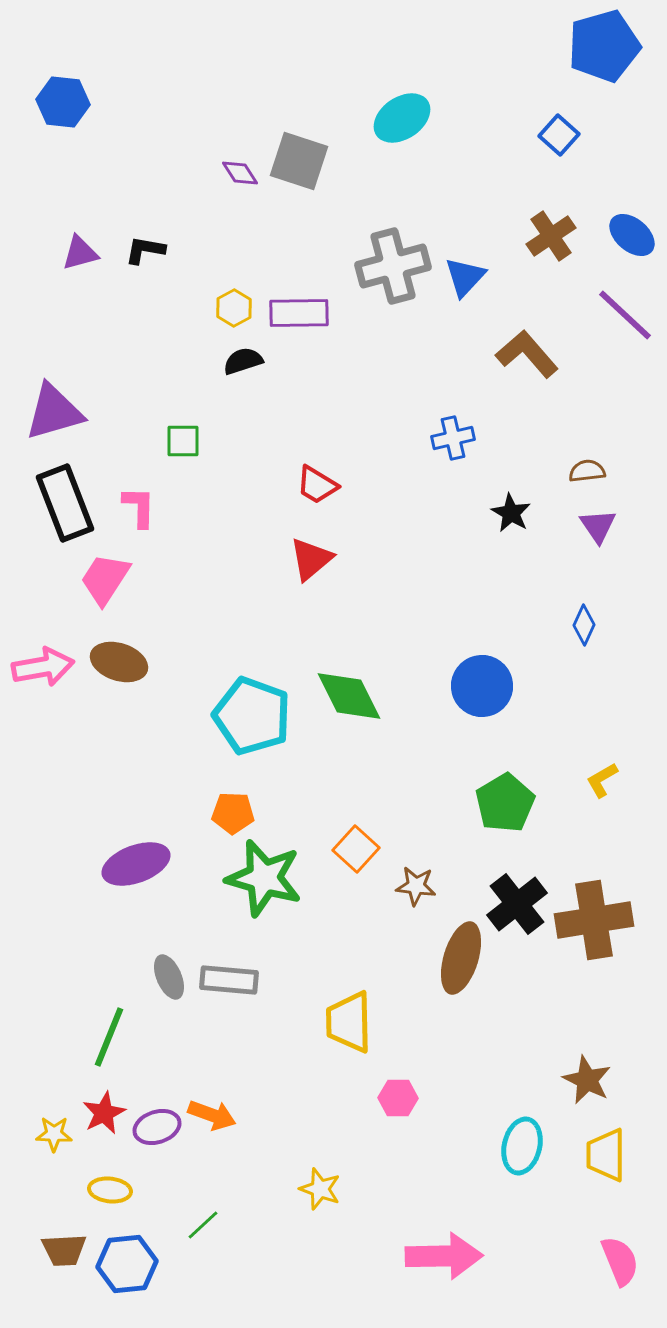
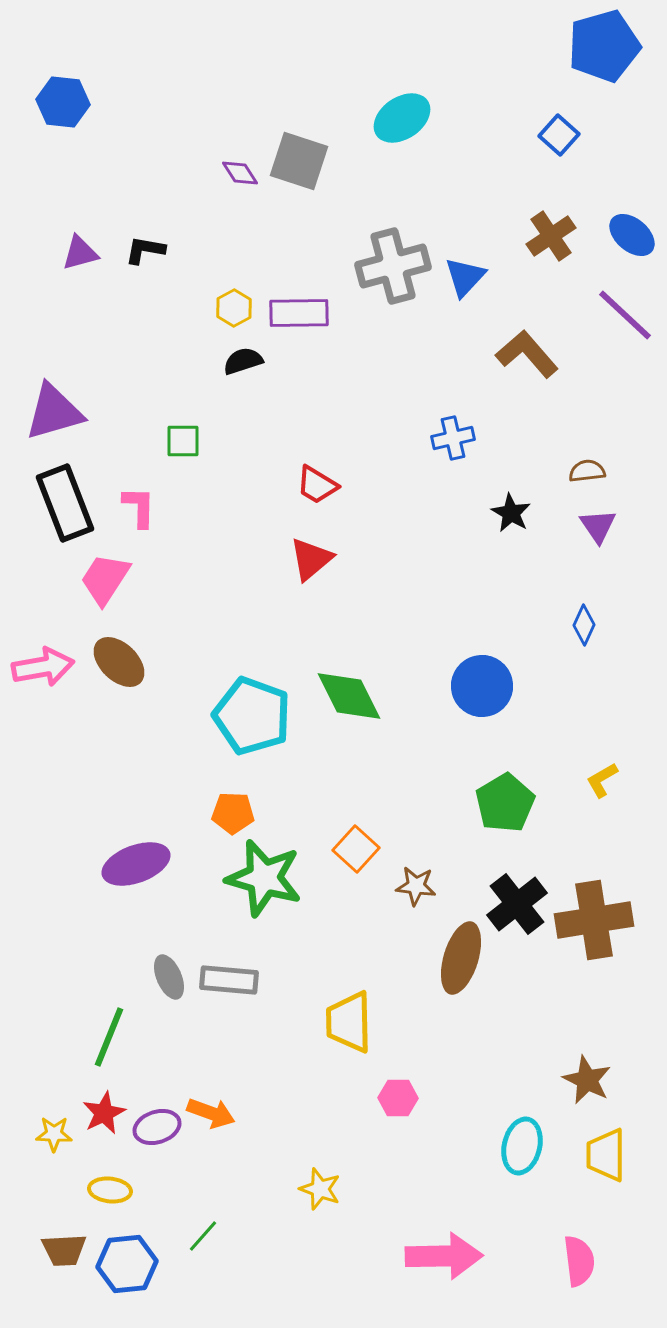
brown ellipse at (119, 662): rotated 26 degrees clockwise
orange arrow at (212, 1115): moved 1 px left, 2 px up
green line at (203, 1225): moved 11 px down; rotated 6 degrees counterclockwise
pink semicircle at (620, 1261): moved 41 px left; rotated 15 degrees clockwise
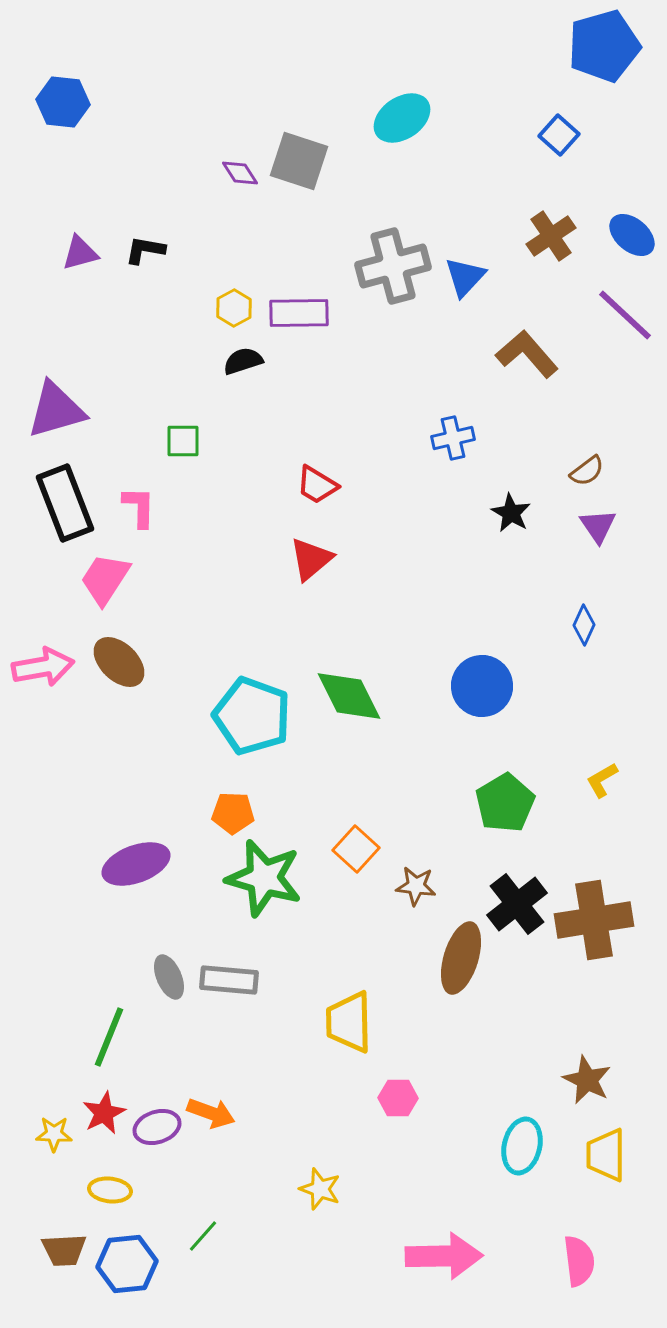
purple triangle at (54, 412): moved 2 px right, 2 px up
brown semicircle at (587, 471): rotated 150 degrees clockwise
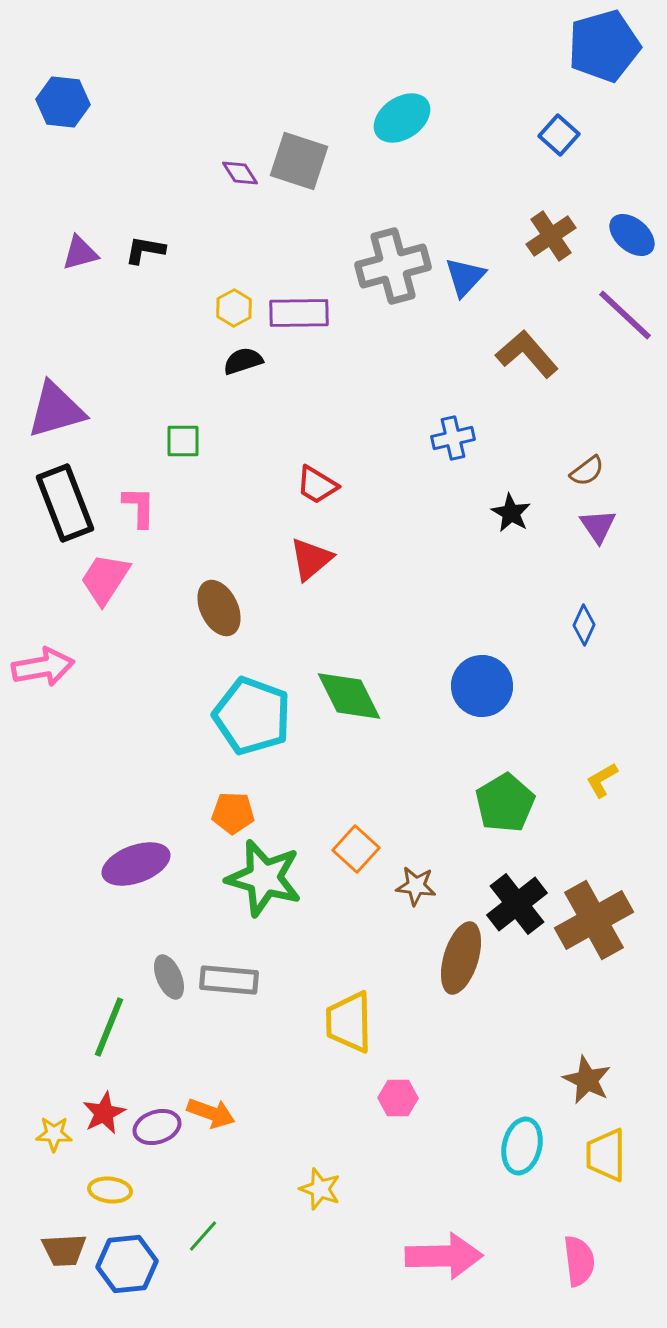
brown ellipse at (119, 662): moved 100 px right, 54 px up; rotated 20 degrees clockwise
brown cross at (594, 920): rotated 20 degrees counterclockwise
green line at (109, 1037): moved 10 px up
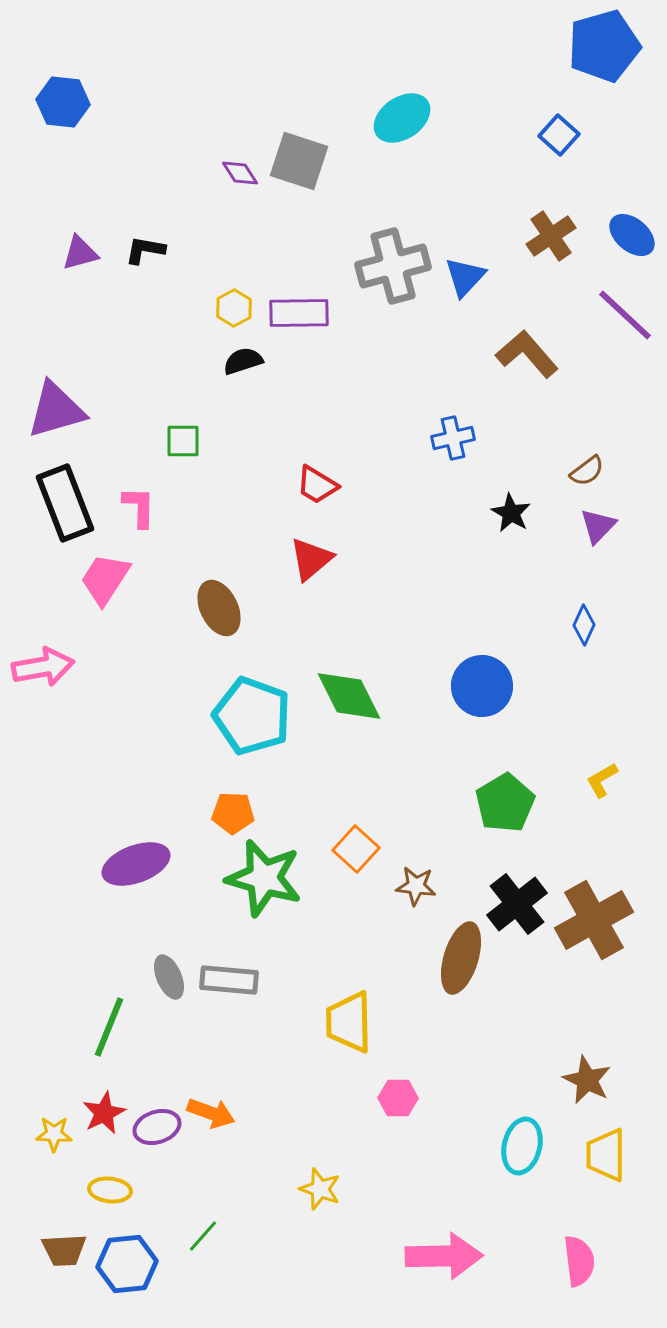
purple triangle at (598, 526): rotated 18 degrees clockwise
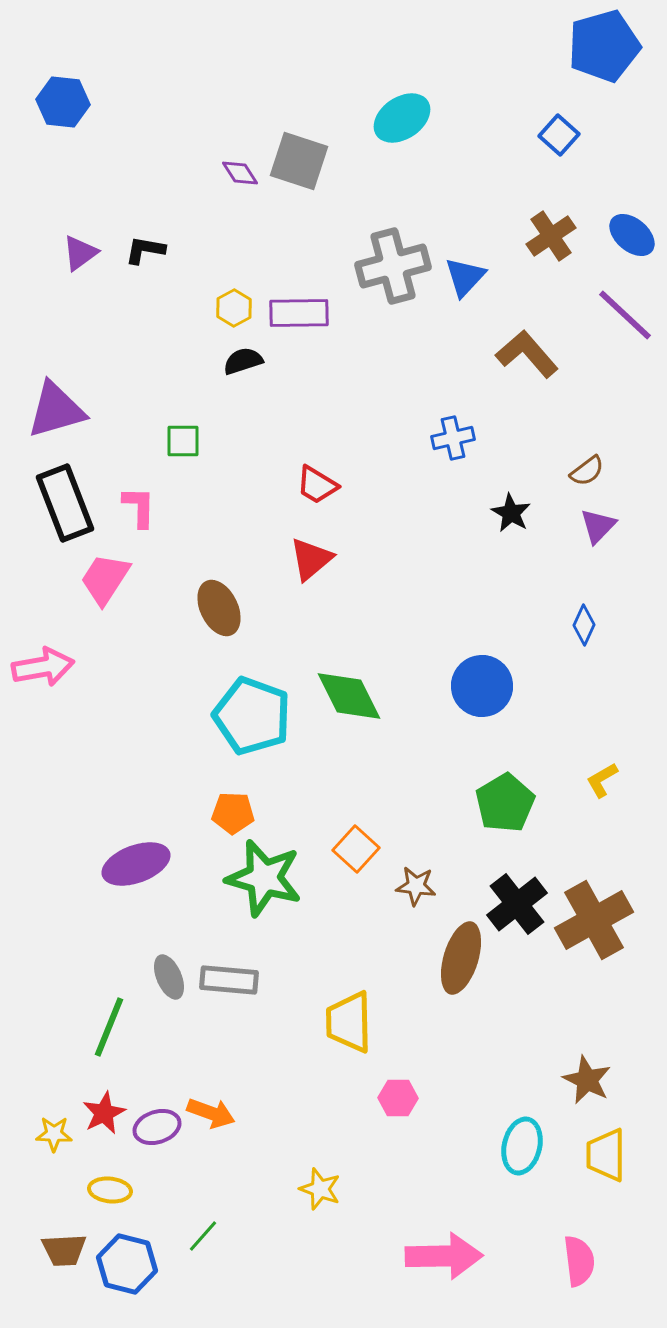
purple triangle at (80, 253): rotated 21 degrees counterclockwise
blue hexagon at (127, 1264): rotated 20 degrees clockwise
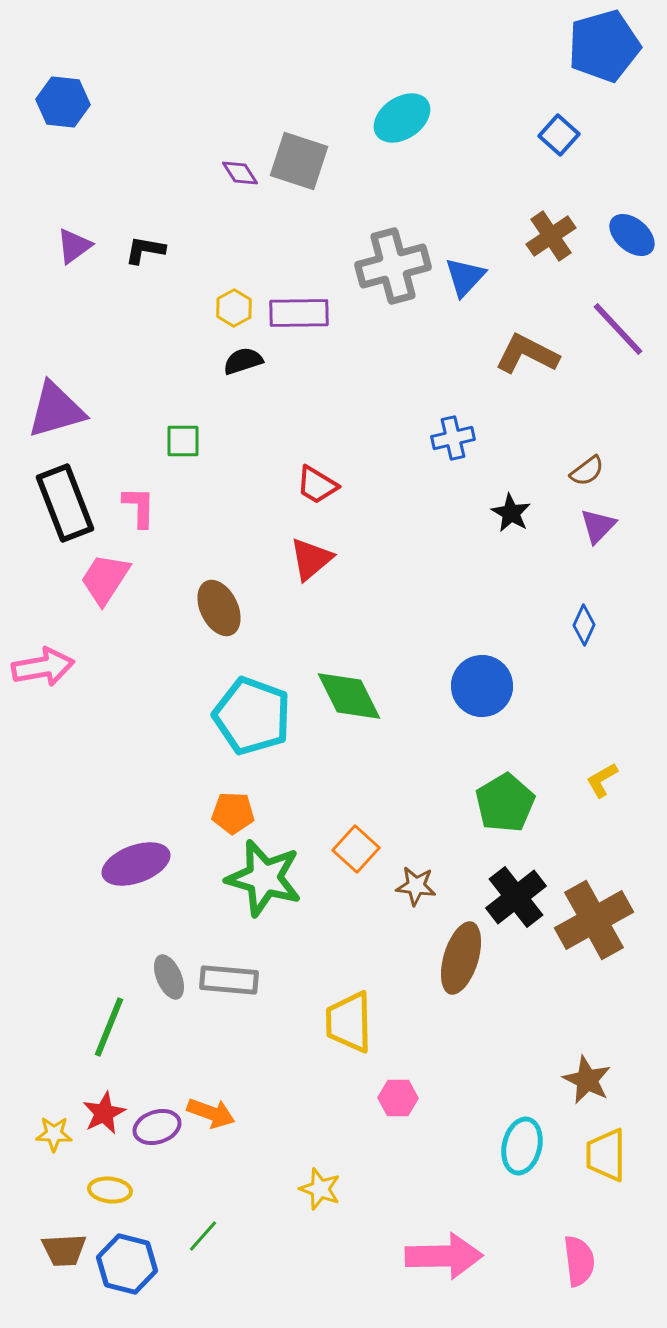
purple triangle at (80, 253): moved 6 px left, 7 px up
purple line at (625, 315): moved 7 px left, 14 px down; rotated 4 degrees clockwise
brown L-shape at (527, 354): rotated 22 degrees counterclockwise
black cross at (517, 904): moved 1 px left, 7 px up
